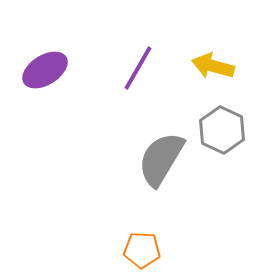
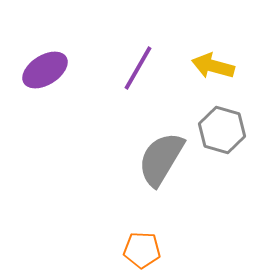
gray hexagon: rotated 9 degrees counterclockwise
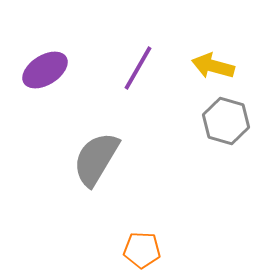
gray hexagon: moved 4 px right, 9 px up
gray semicircle: moved 65 px left
